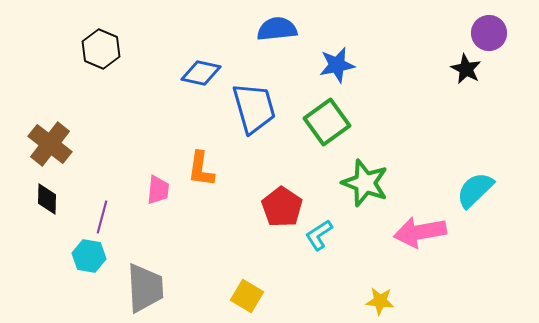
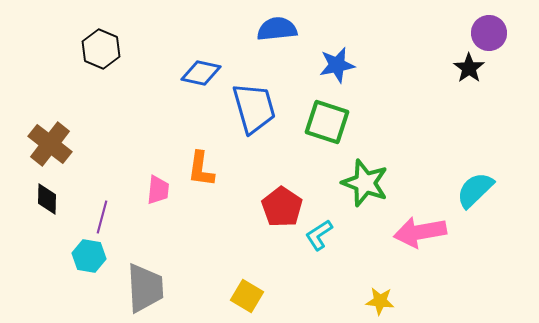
black star: moved 3 px right, 1 px up; rotated 8 degrees clockwise
green square: rotated 36 degrees counterclockwise
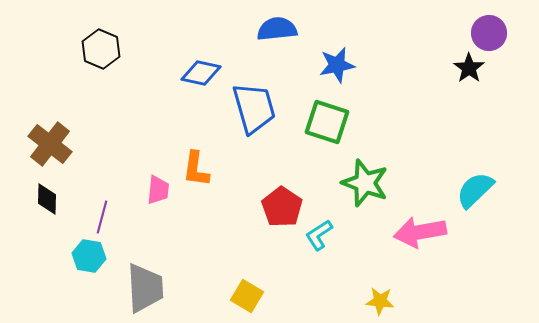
orange L-shape: moved 5 px left
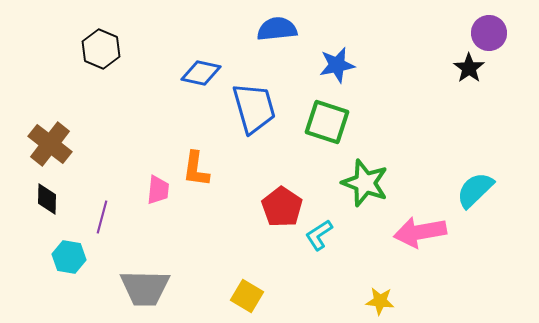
cyan hexagon: moved 20 px left, 1 px down
gray trapezoid: rotated 94 degrees clockwise
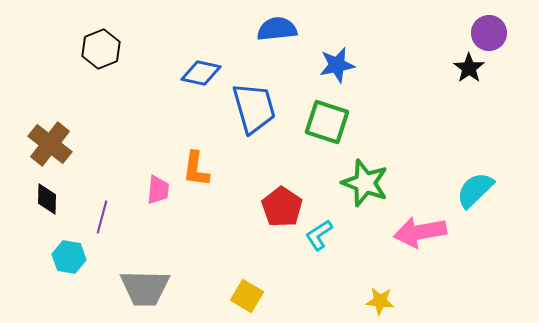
black hexagon: rotated 15 degrees clockwise
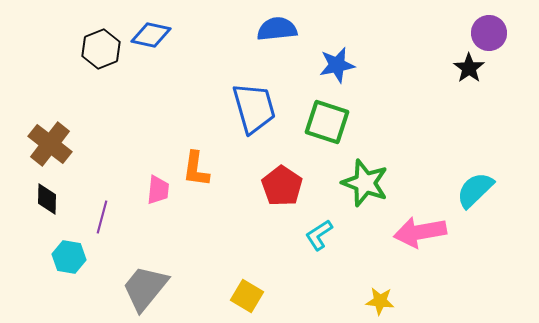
blue diamond: moved 50 px left, 38 px up
red pentagon: moved 21 px up
gray trapezoid: rotated 128 degrees clockwise
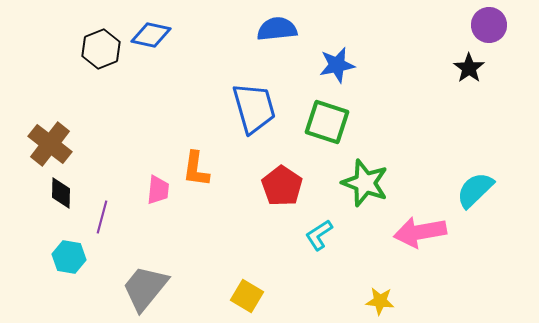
purple circle: moved 8 px up
black diamond: moved 14 px right, 6 px up
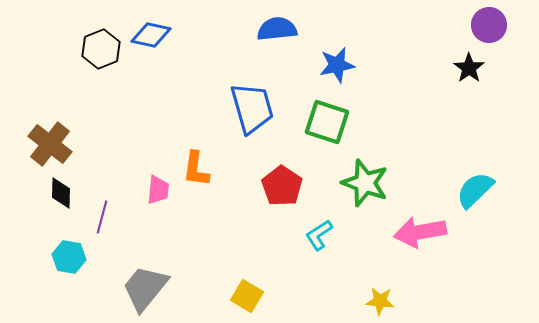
blue trapezoid: moved 2 px left
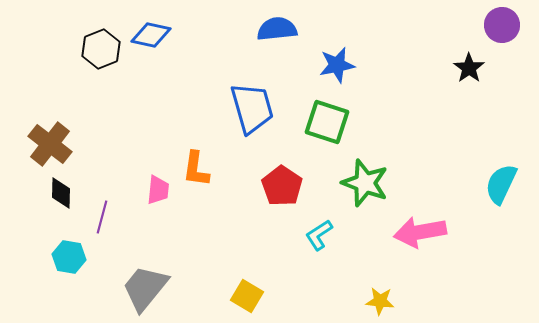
purple circle: moved 13 px right
cyan semicircle: moved 26 px right, 6 px up; rotated 21 degrees counterclockwise
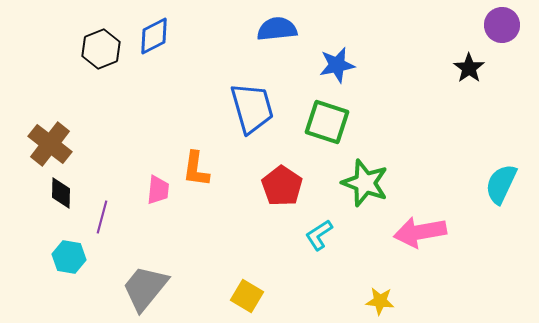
blue diamond: moved 3 px right, 1 px down; rotated 39 degrees counterclockwise
